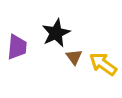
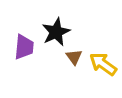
black star: moved 1 px up
purple trapezoid: moved 7 px right
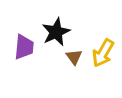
yellow arrow: moved 11 px up; rotated 96 degrees counterclockwise
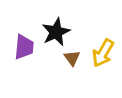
brown triangle: moved 2 px left, 1 px down
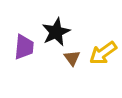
yellow arrow: rotated 24 degrees clockwise
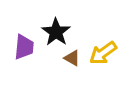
black star: rotated 12 degrees counterclockwise
brown triangle: rotated 24 degrees counterclockwise
